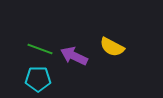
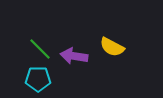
green line: rotated 25 degrees clockwise
purple arrow: rotated 16 degrees counterclockwise
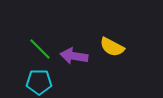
cyan pentagon: moved 1 px right, 3 px down
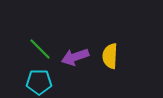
yellow semicircle: moved 2 px left, 9 px down; rotated 65 degrees clockwise
purple arrow: moved 1 px right, 1 px down; rotated 28 degrees counterclockwise
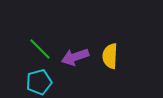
cyan pentagon: rotated 15 degrees counterclockwise
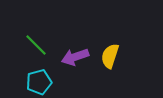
green line: moved 4 px left, 4 px up
yellow semicircle: rotated 15 degrees clockwise
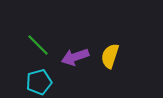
green line: moved 2 px right
